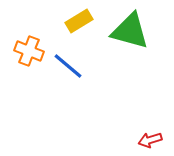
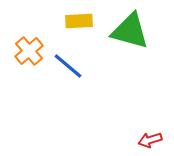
yellow rectangle: rotated 28 degrees clockwise
orange cross: rotated 28 degrees clockwise
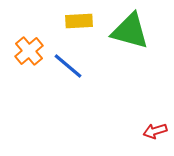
red arrow: moved 5 px right, 9 px up
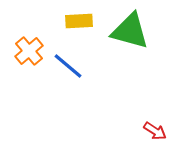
red arrow: rotated 130 degrees counterclockwise
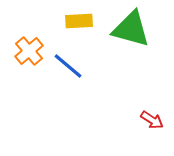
green triangle: moved 1 px right, 2 px up
red arrow: moved 3 px left, 11 px up
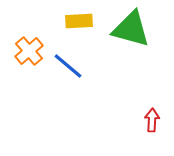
red arrow: rotated 120 degrees counterclockwise
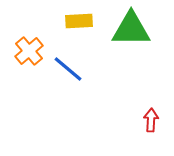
green triangle: rotated 15 degrees counterclockwise
blue line: moved 3 px down
red arrow: moved 1 px left
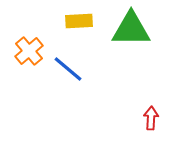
red arrow: moved 2 px up
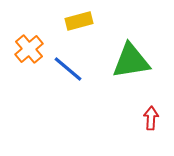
yellow rectangle: rotated 12 degrees counterclockwise
green triangle: moved 32 px down; rotated 9 degrees counterclockwise
orange cross: moved 2 px up
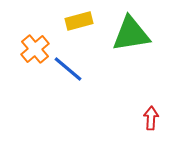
orange cross: moved 6 px right
green triangle: moved 27 px up
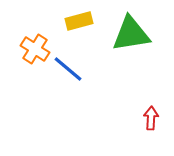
orange cross: rotated 16 degrees counterclockwise
